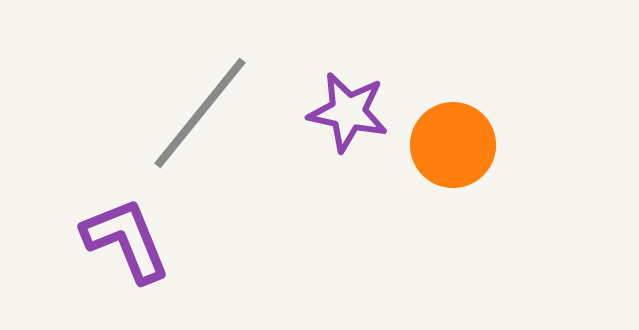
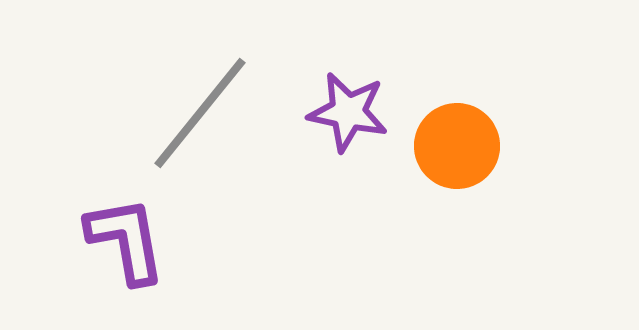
orange circle: moved 4 px right, 1 px down
purple L-shape: rotated 12 degrees clockwise
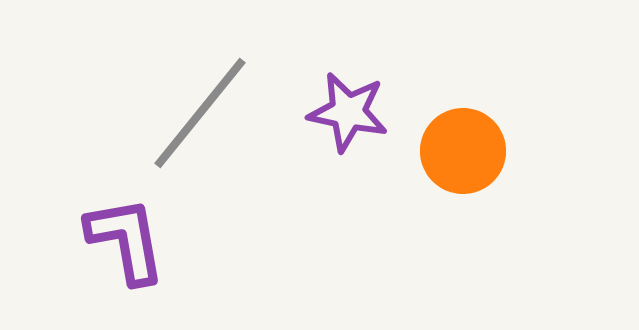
orange circle: moved 6 px right, 5 px down
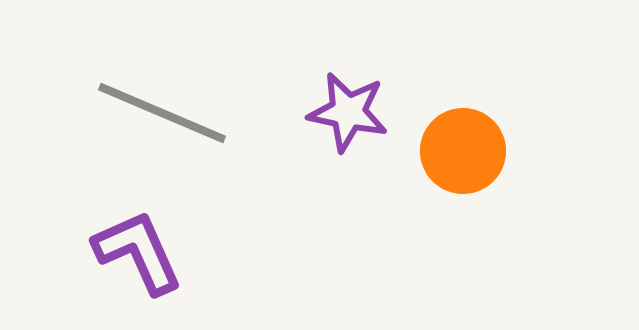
gray line: moved 38 px left; rotated 74 degrees clockwise
purple L-shape: moved 12 px right, 12 px down; rotated 14 degrees counterclockwise
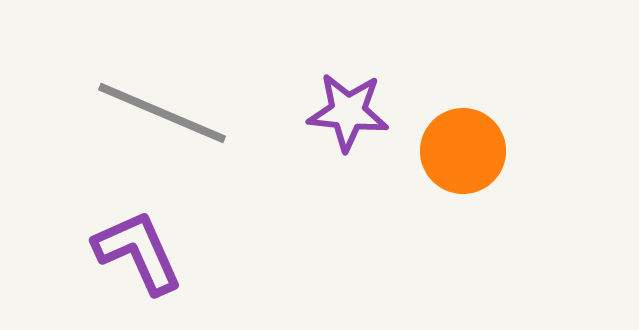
purple star: rotated 6 degrees counterclockwise
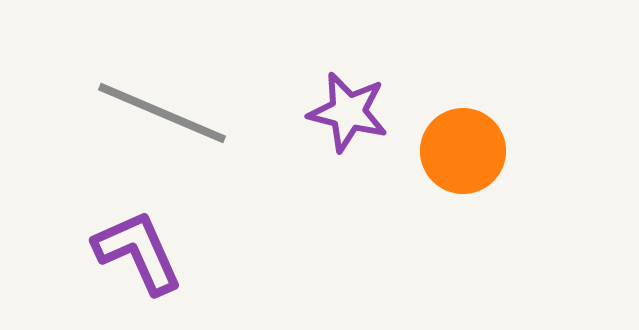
purple star: rotated 8 degrees clockwise
